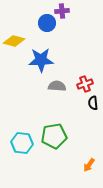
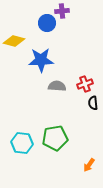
green pentagon: moved 1 px right, 2 px down
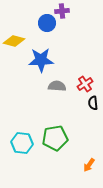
red cross: rotated 14 degrees counterclockwise
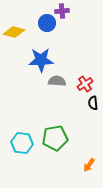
yellow diamond: moved 9 px up
gray semicircle: moved 5 px up
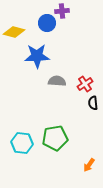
blue star: moved 4 px left, 4 px up
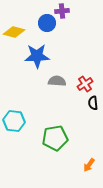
cyan hexagon: moved 8 px left, 22 px up
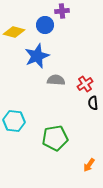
blue circle: moved 2 px left, 2 px down
blue star: rotated 20 degrees counterclockwise
gray semicircle: moved 1 px left, 1 px up
